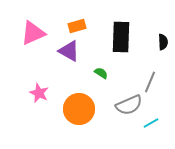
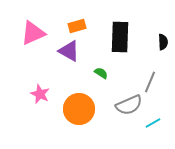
black rectangle: moved 1 px left
pink star: moved 1 px right, 1 px down
cyan line: moved 2 px right
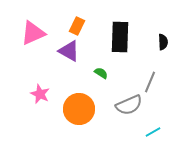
orange rectangle: rotated 48 degrees counterclockwise
cyan line: moved 9 px down
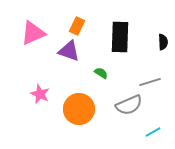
purple triangle: rotated 10 degrees counterclockwise
gray line: rotated 50 degrees clockwise
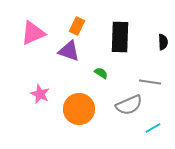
gray line: rotated 25 degrees clockwise
cyan line: moved 4 px up
